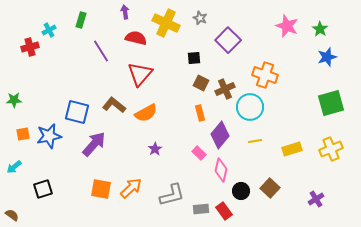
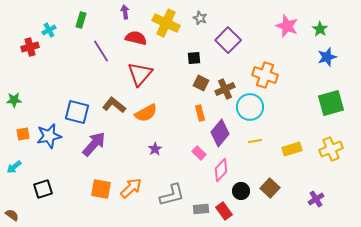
purple diamond at (220, 135): moved 2 px up
pink diamond at (221, 170): rotated 30 degrees clockwise
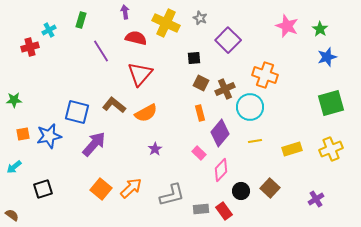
orange square at (101, 189): rotated 30 degrees clockwise
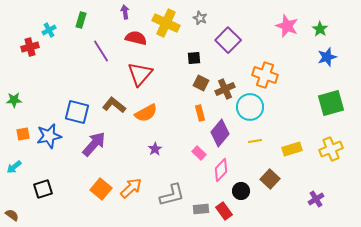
brown square at (270, 188): moved 9 px up
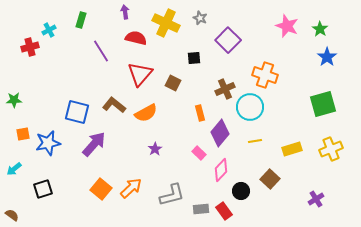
blue star at (327, 57): rotated 18 degrees counterclockwise
brown square at (201, 83): moved 28 px left
green square at (331, 103): moved 8 px left, 1 px down
blue star at (49, 136): moved 1 px left, 7 px down
cyan arrow at (14, 167): moved 2 px down
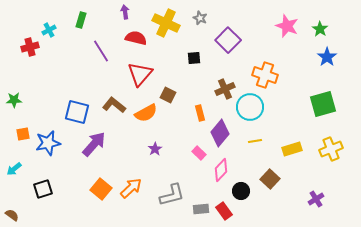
brown square at (173, 83): moved 5 px left, 12 px down
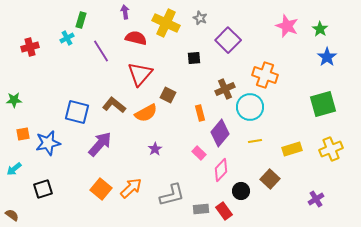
cyan cross at (49, 30): moved 18 px right, 8 px down
purple arrow at (94, 144): moved 6 px right
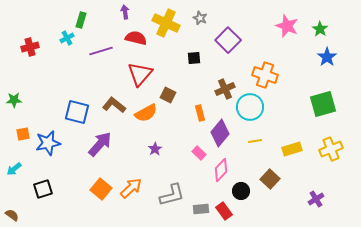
purple line at (101, 51): rotated 75 degrees counterclockwise
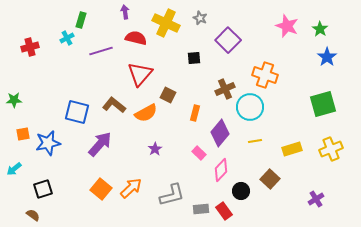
orange rectangle at (200, 113): moved 5 px left; rotated 28 degrees clockwise
brown semicircle at (12, 215): moved 21 px right
